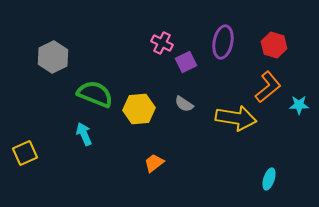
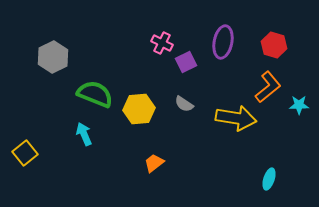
yellow square: rotated 15 degrees counterclockwise
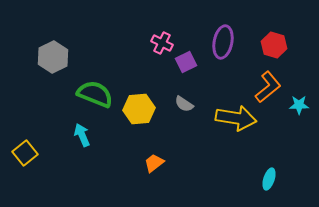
cyan arrow: moved 2 px left, 1 px down
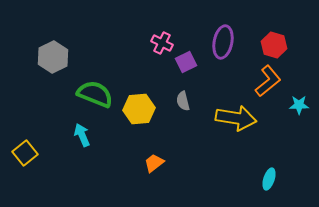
orange L-shape: moved 6 px up
gray semicircle: moved 1 px left, 3 px up; rotated 42 degrees clockwise
